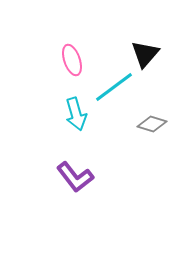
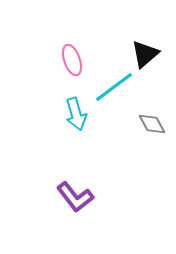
black triangle: rotated 8 degrees clockwise
gray diamond: rotated 44 degrees clockwise
purple L-shape: moved 20 px down
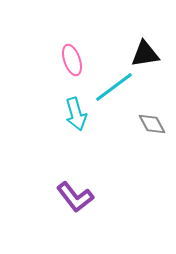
black triangle: rotated 32 degrees clockwise
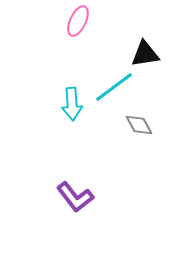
pink ellipse: moved 6 px right, 39 px up; rotated 44 degrees clockwise
cyan arrow: moved 4 px left, 10 px up; rotated 12 degrees clockwise
gray diamond: moved 13 px left, 1 px down
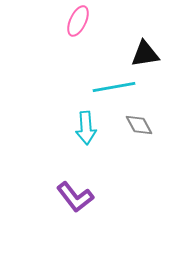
cyan line: rotated 27 degrees clockwise
cyan arrow: moved 14 px right, 24 px down
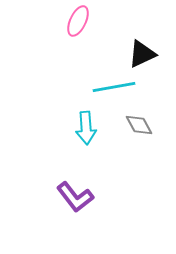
black triangle: moved 3 px left; rotated 16 degrees counterclockwise
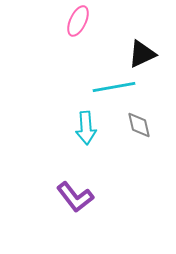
gray diamond: rotated 16 degrees clockwise
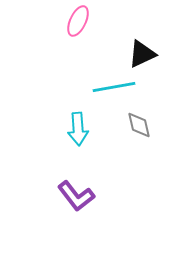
cyan arrow: moved 8 px left, 1 px down
purple L-shape: moved 1 px right, 1 px up
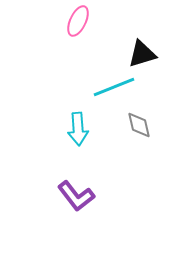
black triangle: rotated 8 degrees clockwise
cyan line: rotated 12 degrees counterclockwise
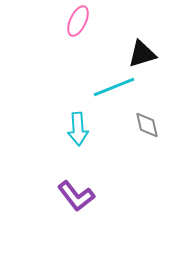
gray diamond: moved 8 px right
